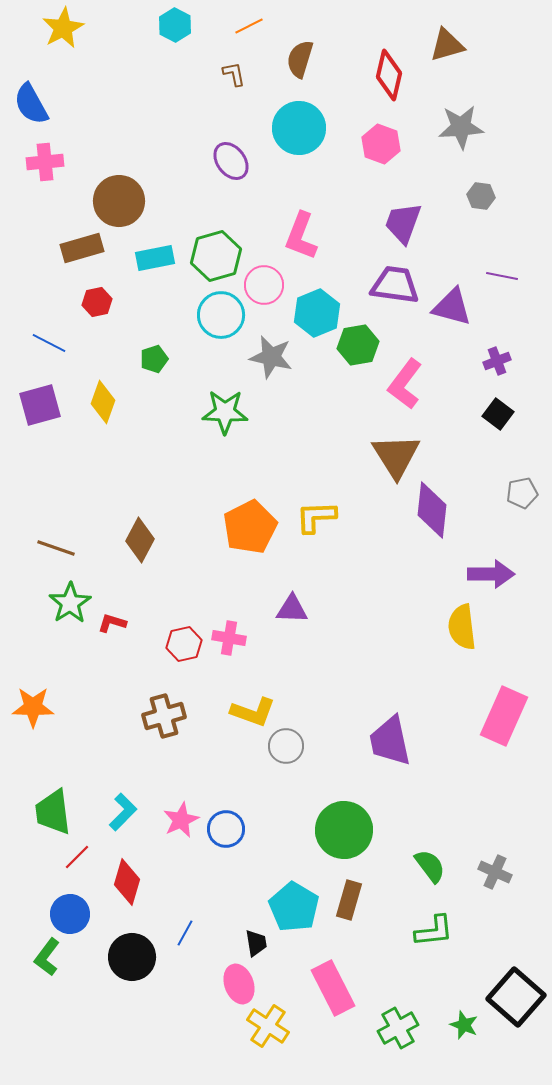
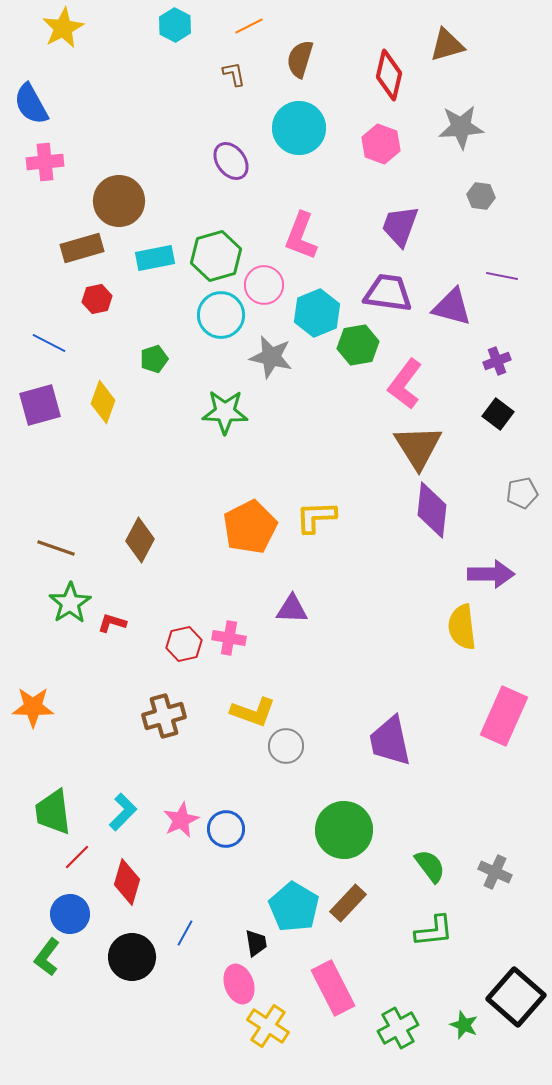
purple trapezoid at (403, 223): moved 3 px left, 3 px down
purple trapezoid at (395, 285): moved 7 px left, 8 px down
red hexagon at (97, 302): moved 3 px up
brown triangle at (396, 456): moved 22 px right, 9 px up
brown rectangle at (349, 900): moved 1 px left, 3 px down; rotated 27 degrees clockwise
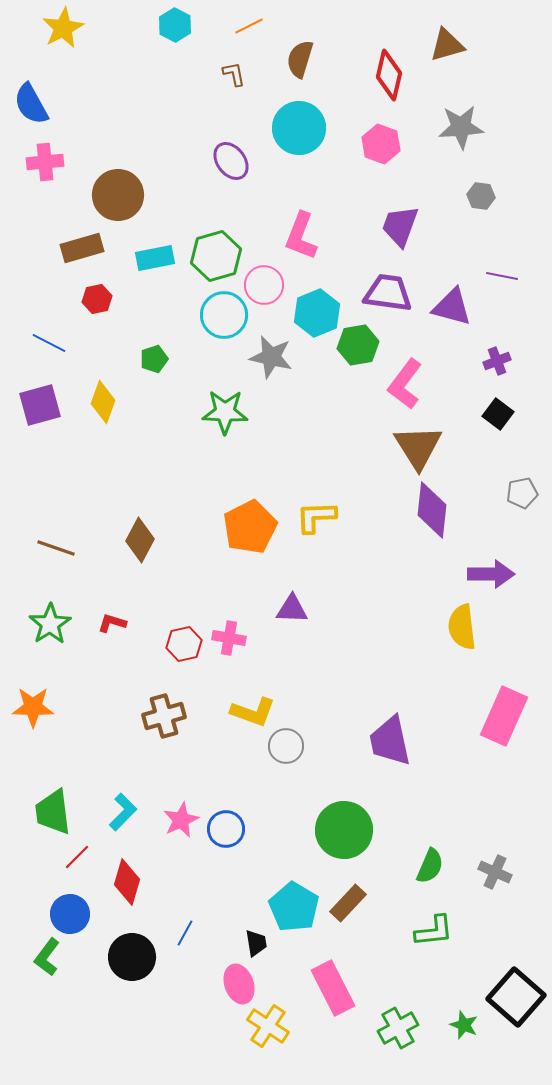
brown circle at (119, 201): moved 1 px left, 6 px up
cyan circle at (221, 315): moved 3 px right
green star at (70, 603): moved 20 px left, 21 px down
green semicircle at (430, 866): rotated 60 degrees clockwise
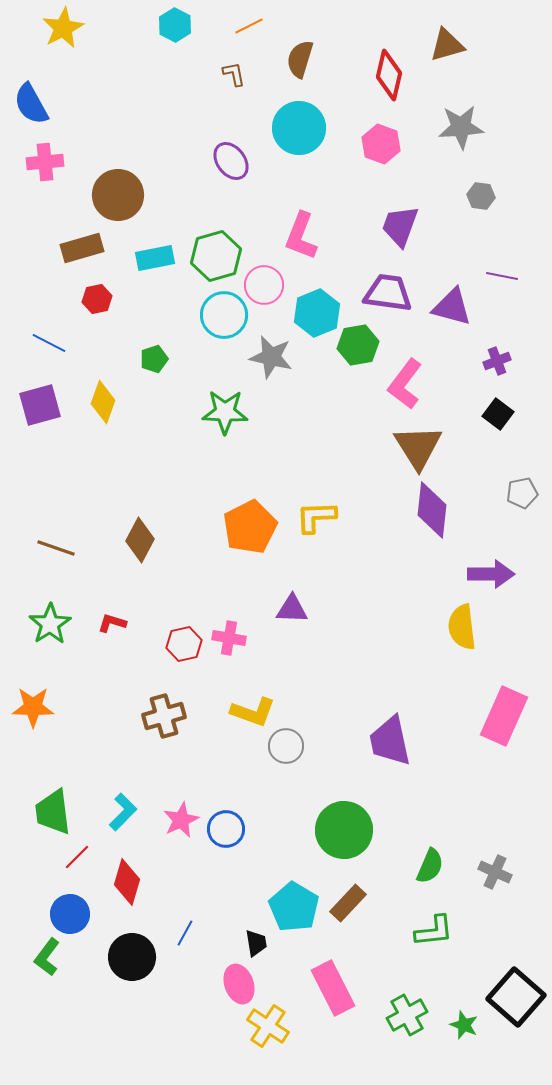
green cross at (398, 1028): moved 9 px right, 13 px up
